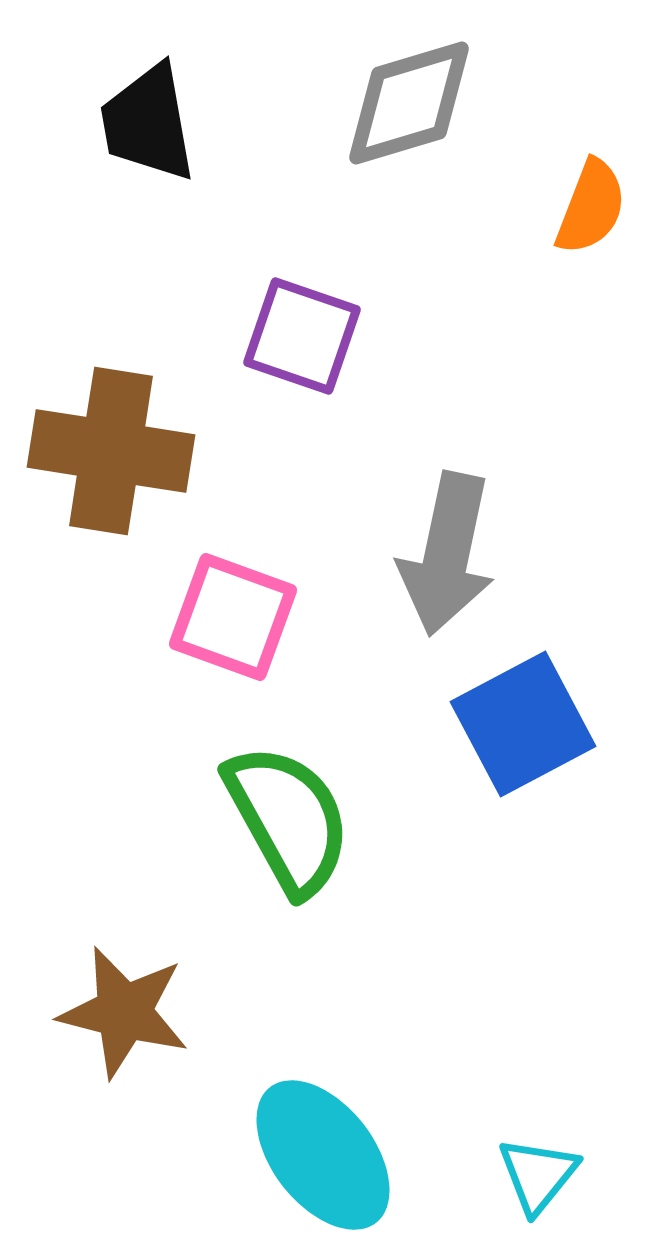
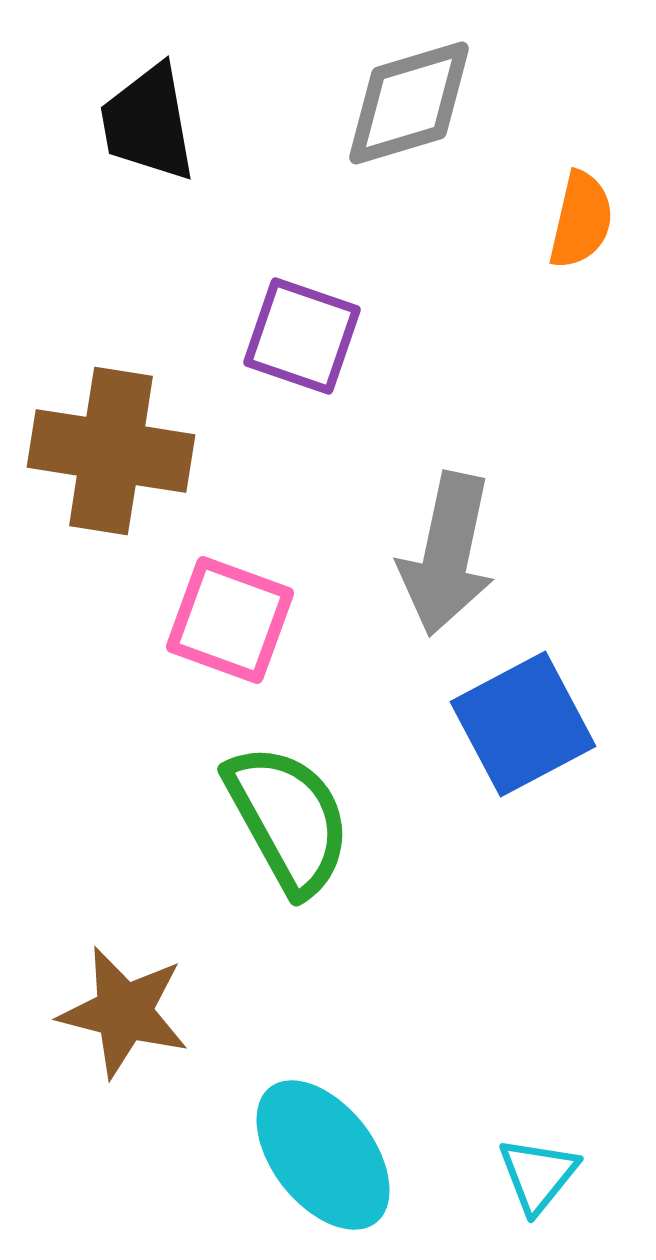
orange semicircle: moved 10 px left, 13 px down; rotated 8 degrees counterclockwise
pink square: moved 3 px left, 3 px down
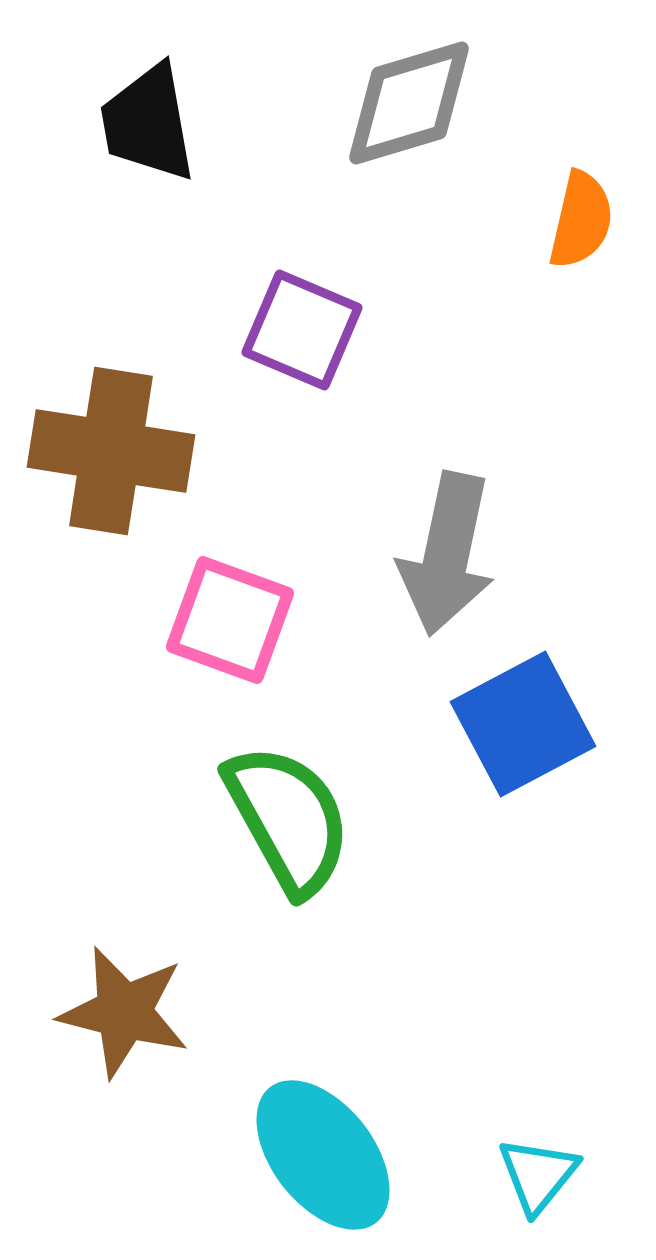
purple square: moved 6 px up; rotated 4 degrees clockwise
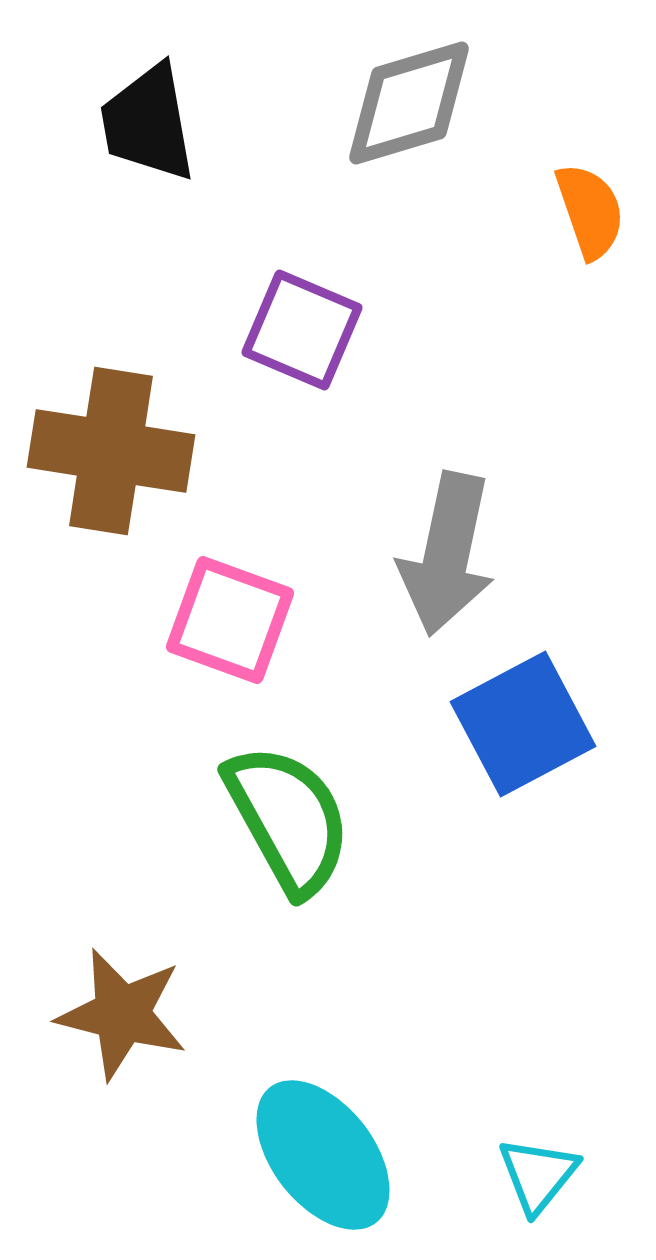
orange semicircle: moved 9 px right, 9 px up; rotated 32 degrees counterclockwise
brown star: moved 2 px left, 2 px down
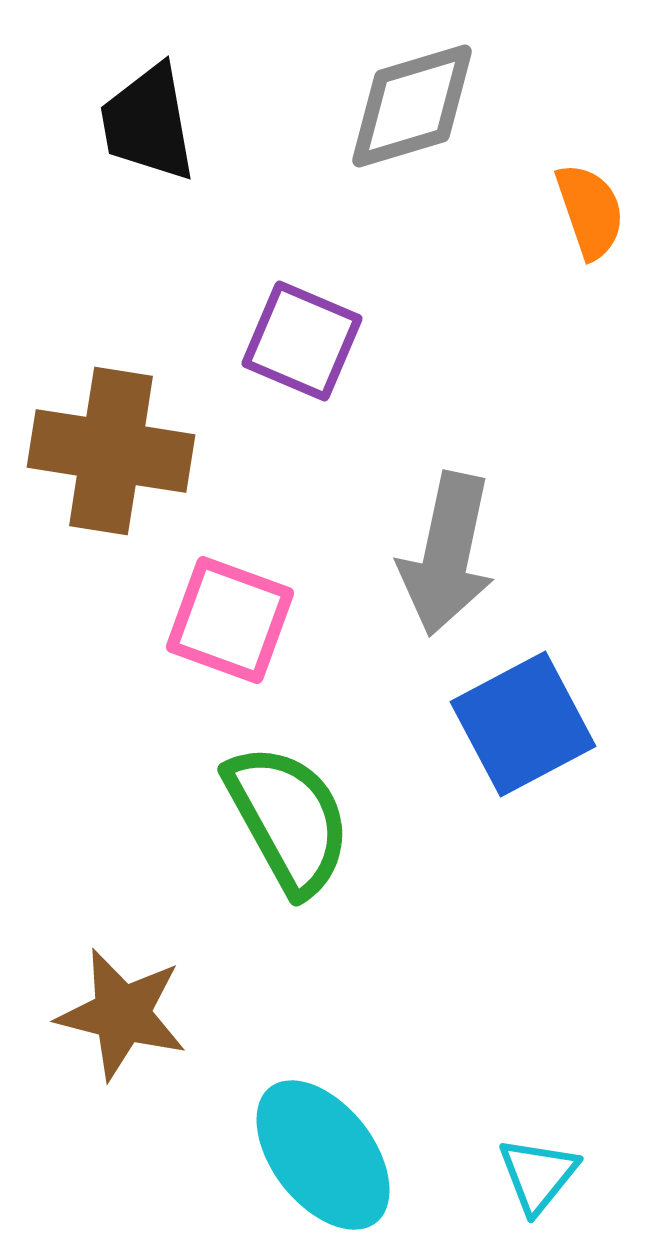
gray diamond: moved 3 px right, 3 px down
purple square: moved 11 px down
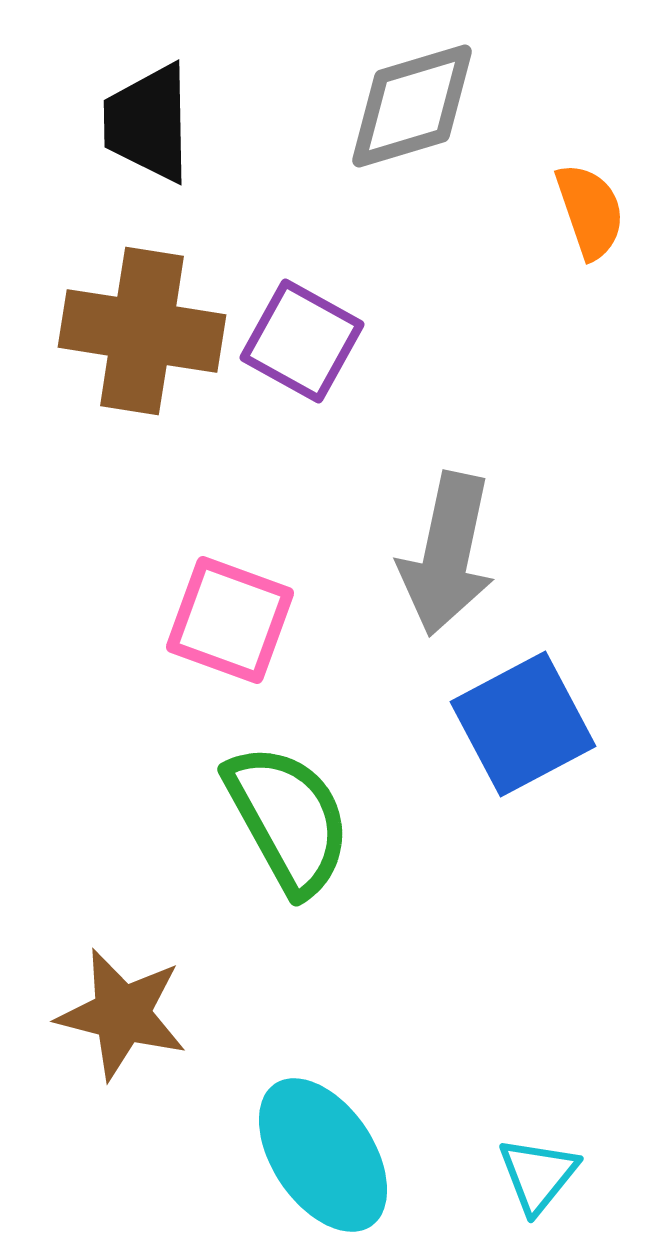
black trapezoid: rotated 9 degrees clockwise
purple square: rotated 6 degrees clockwise
brown cross: moved 31 px right, 120 px up
cyan ellipse: rotated 4 degrees clockwise
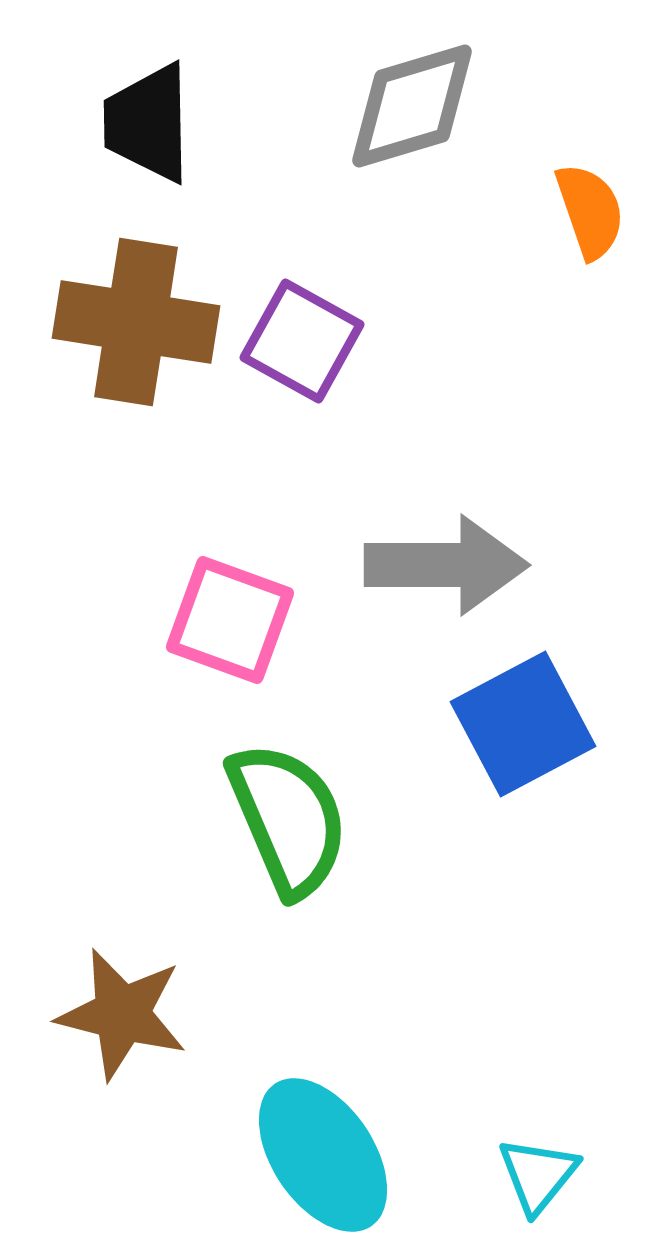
brown cross: moved 6 px left, 9 px up
gray arrow: moved 1 px left, 11 px down; rotated 102 degrees counterclockwise
green semicircle: rotated 6 degrees clockwise
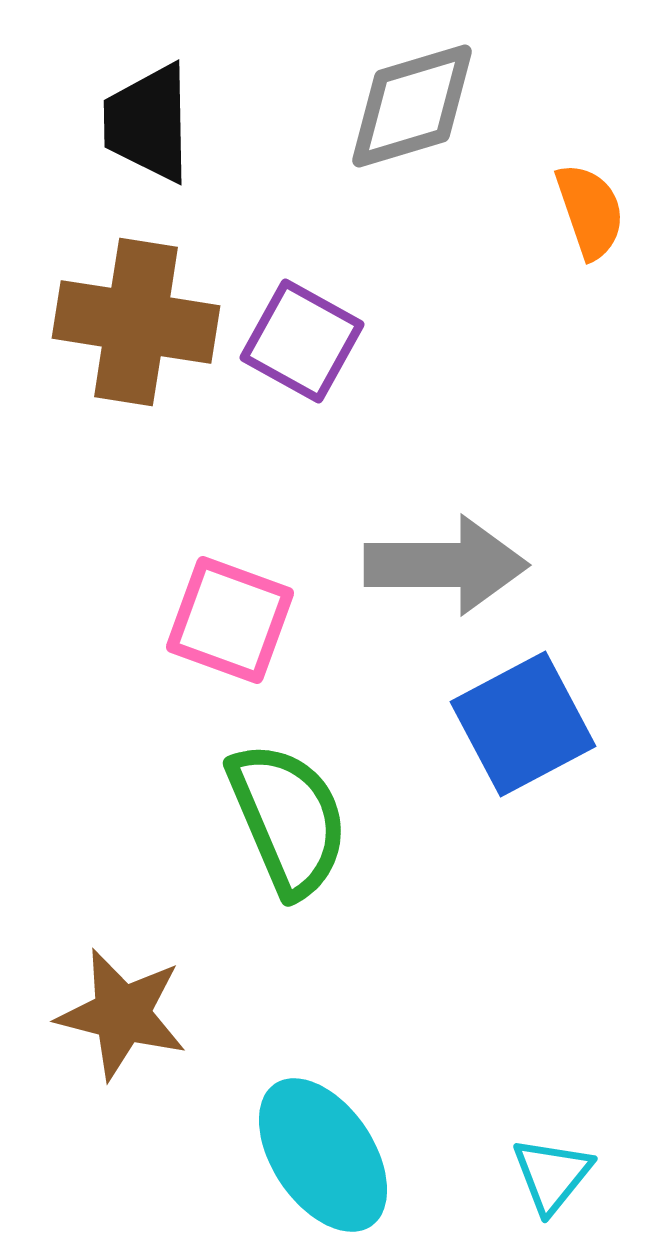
cyan triangle: moved 14 px right
